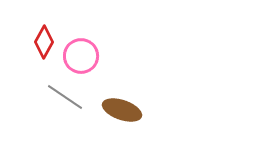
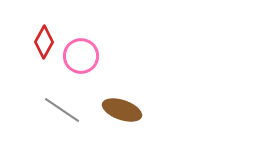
gray line: moved 3 px left, 13 px down
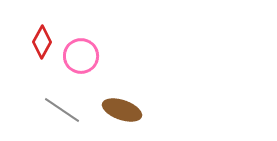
red diamond: moved 2 px left
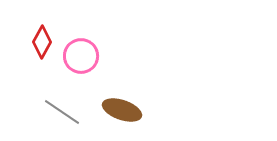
gray line: moved 2 px down
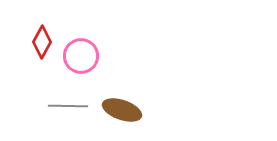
gray line: moved 6 px right, 6 px up; rotated 33 degrees counterclockwise
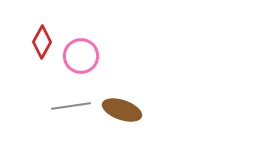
gray line: moved 3 px right; rotated 9 degrees counterclockwise
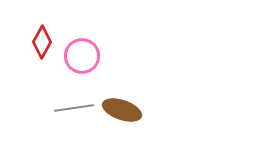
pink circle: moved 1 px right
gray line: moved 3 px right, 2 px down
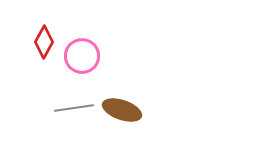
red diamond: moved 2 px right
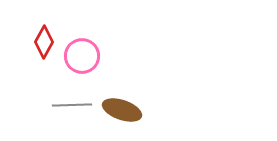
gray line: moved 2 px left, 3 px up; rotated 6 degrees clockwise
